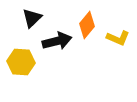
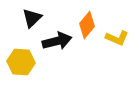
yellow L-shape: moved 1 px left
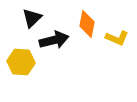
orange diamond: moved 1 px up; rotated 28 degrees counterclockwise
black arrow: moved 3 px left, 1 px up
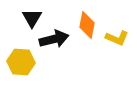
black triangle: rotated 15 degrees counterclockwise
orange diamond: moved 1 px down
black arrow: moved 1 px up
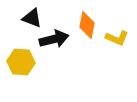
black triangle: rotated 40 degrees counterclockwise
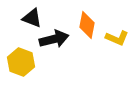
yellow hexagon: rotated 16 degrees clockwise
